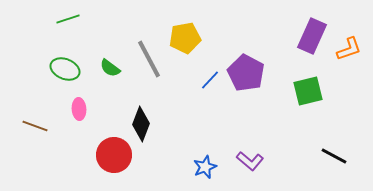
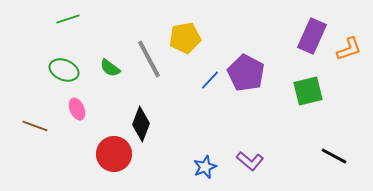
green ellipse: moved 1 px left, 1 px down
pink ellipse: moved 2 px left; rotated 20 degrees counterclockwise
red circle: moved 1 px up
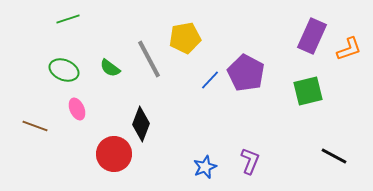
purple L-shape: rotated 108 degrees counterclockwise
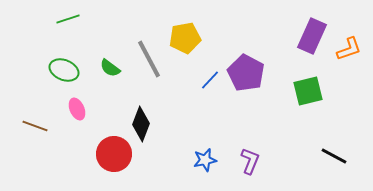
blue star: moved 7 px up; rotated 10 degrees clockwise
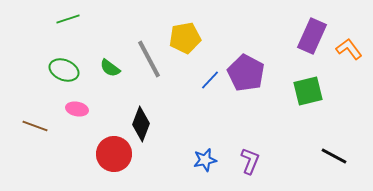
orange L-shape: rotated 108 degrees counterclockwise
pink ellipse: rotated 55 degrees counterclockwise
